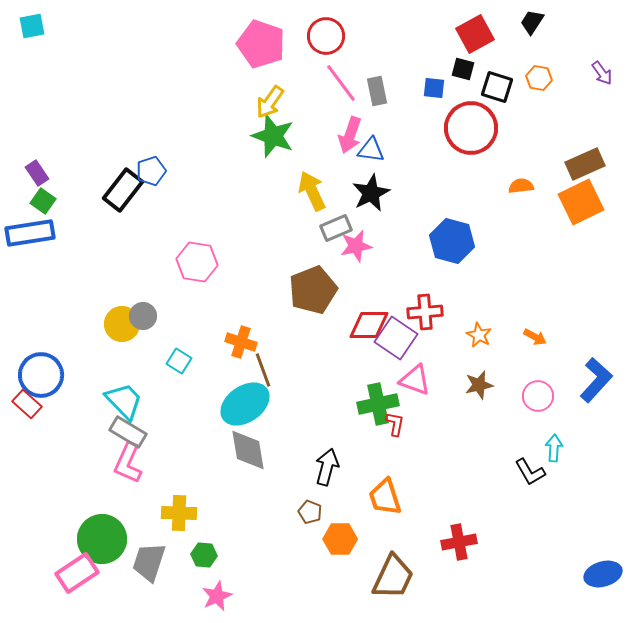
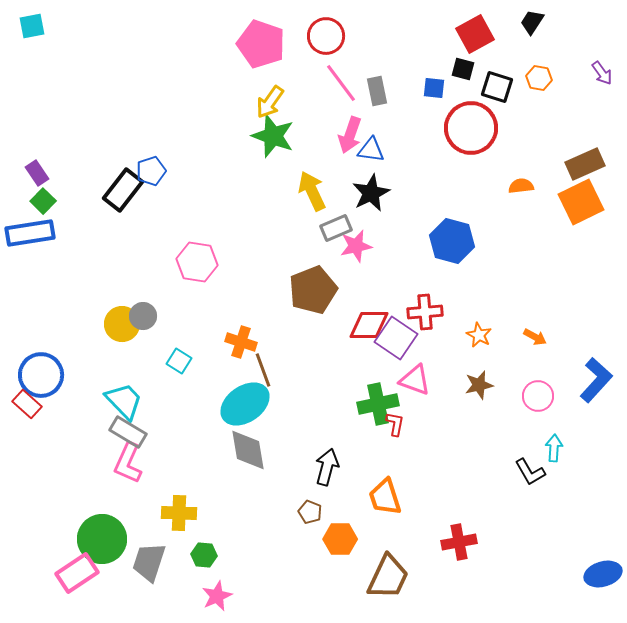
green square at (43, 201): rotated 10 degrees clockwise
brown trapezoid at (393, 577): moved 5 px left
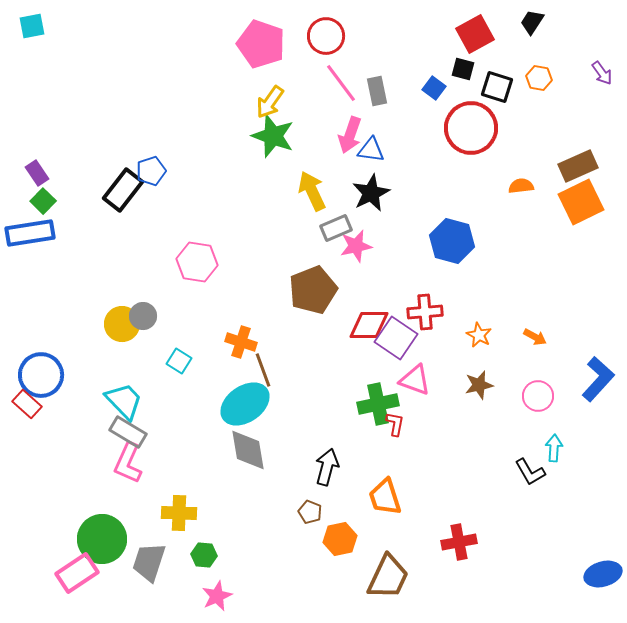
blue square at (434, 88): rotated 30 degrees clockwise
brown rectangle at (585, 164): moved 7 px left, 2 px down
blue L-shape at (596, 380): moved 2 px right, 1 px up
orange hexagon at (340, 539): rotated 12 degrees counterclockwise
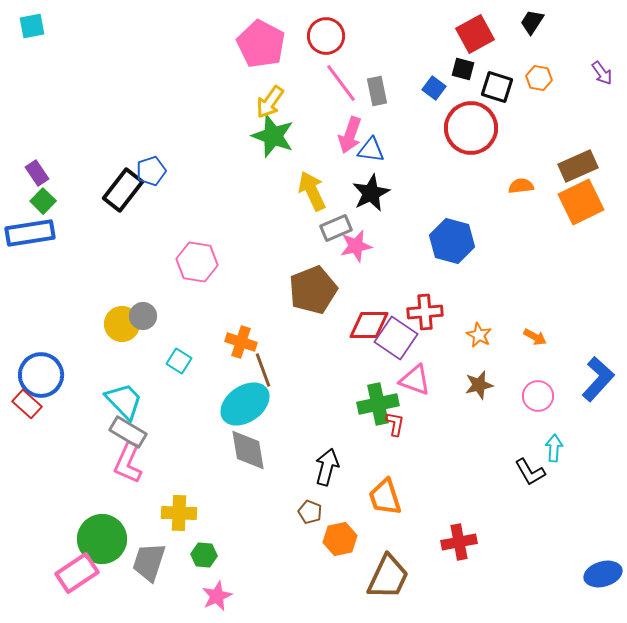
pink pentagon at (261, 44): rotated 9 degrees clockwise
